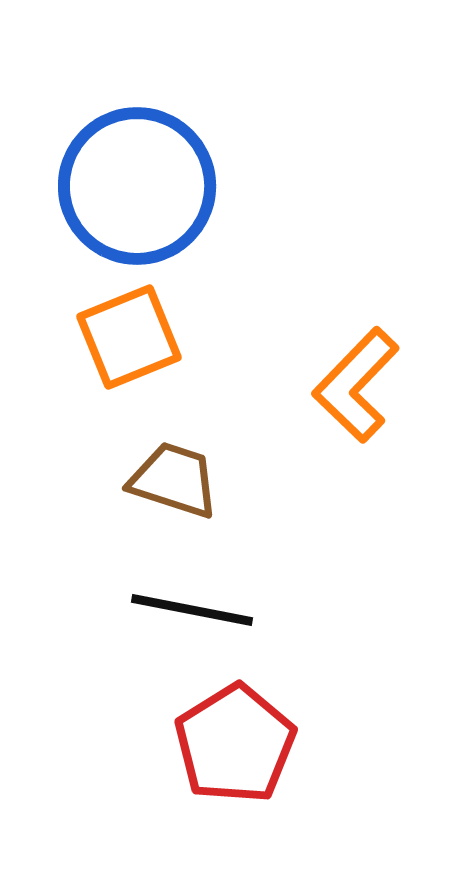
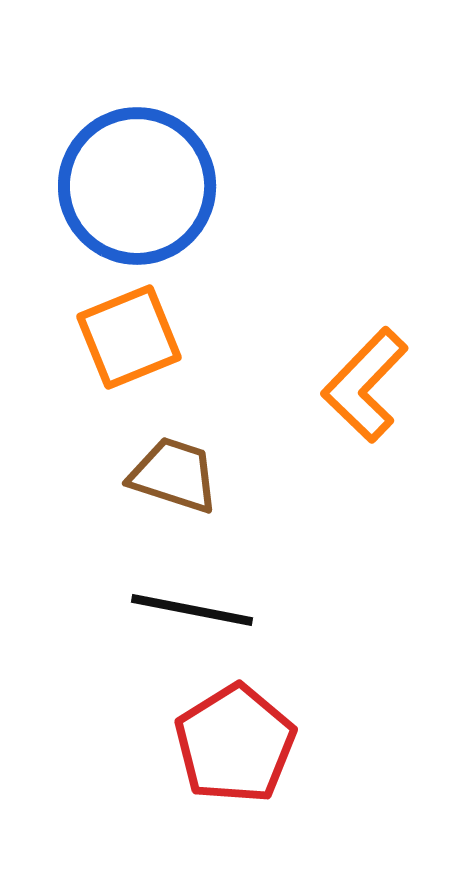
orange L-shape: moved 9 px right
brown trapezoid: moved 5 px up
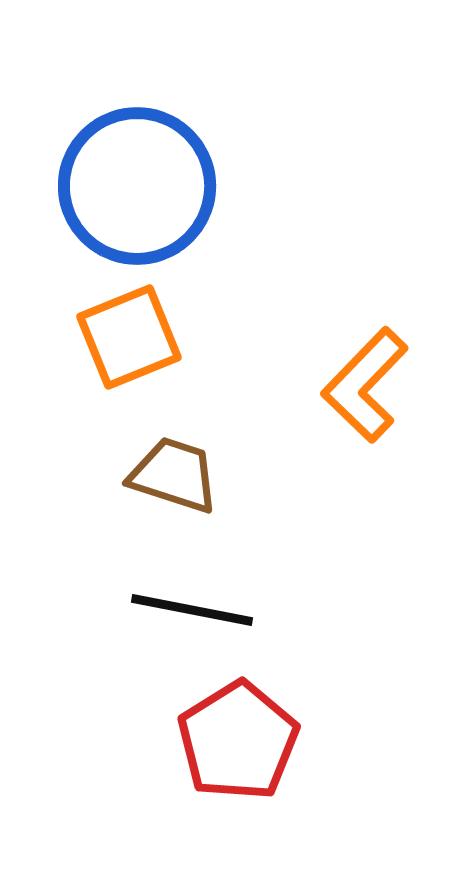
red pentagon: moved 3 px right, 3 px up
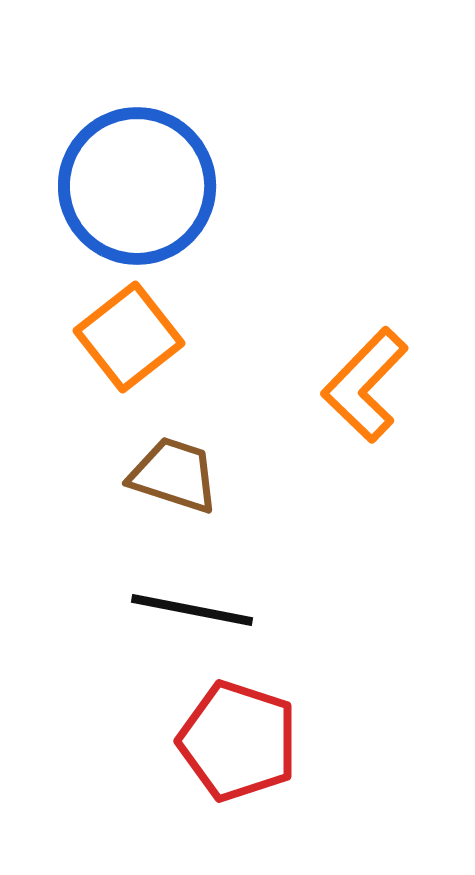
orange square: rotated 16 degrees counterclockwise
red pentagon: rotated 22 degrees counterclockwise
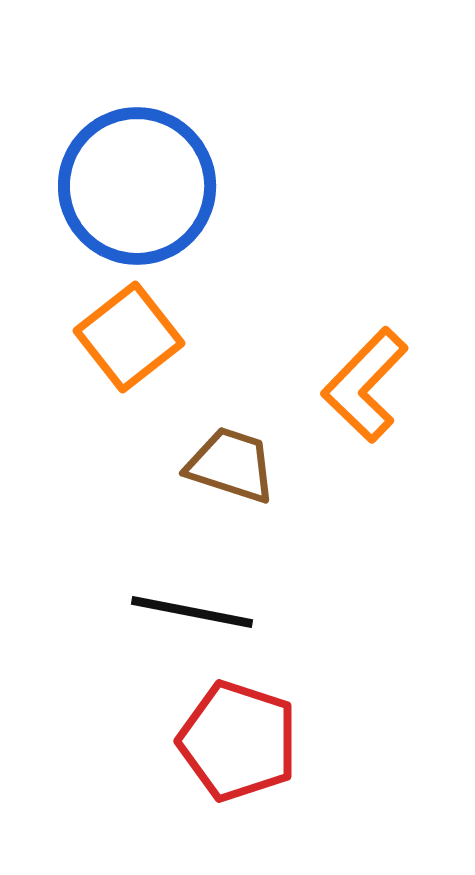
brown trapezoid: moved 57 px right, 10 px up
black line: moved 2 px down
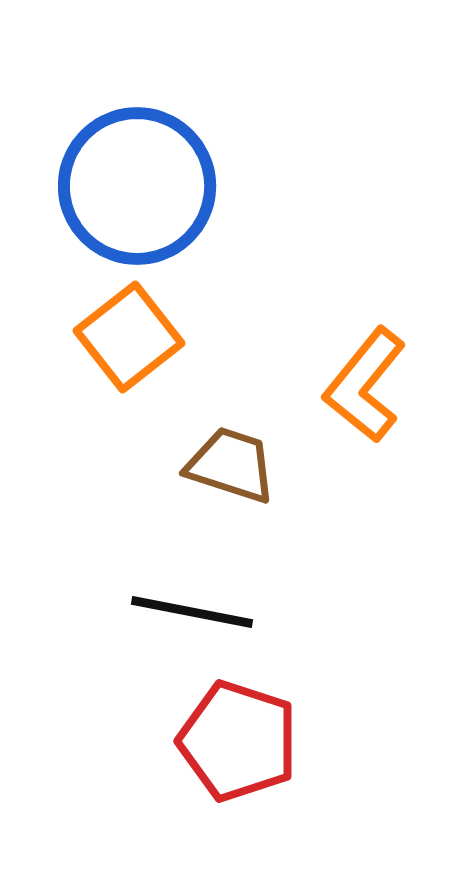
orange L-shape: rotated 5 degrees counterclockwise
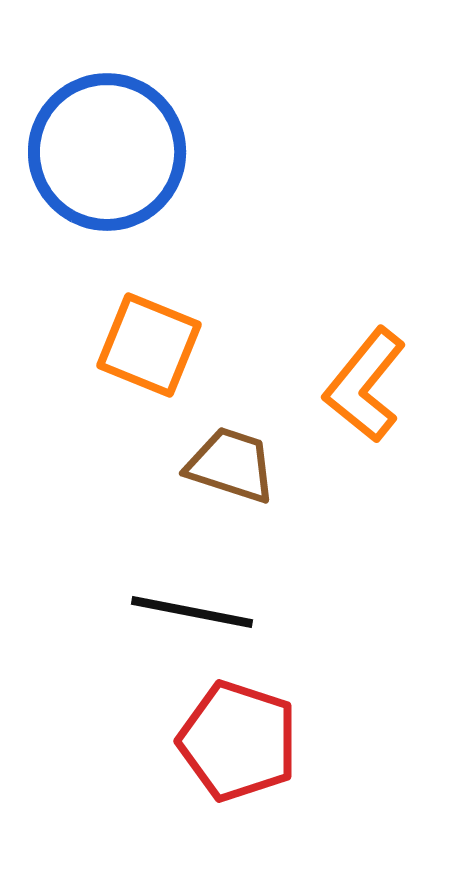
blue circle: moved 30 px left, 34 px up
orange square: moved 20 px right, 8 px down; rotated 30 degrees counterclockwise
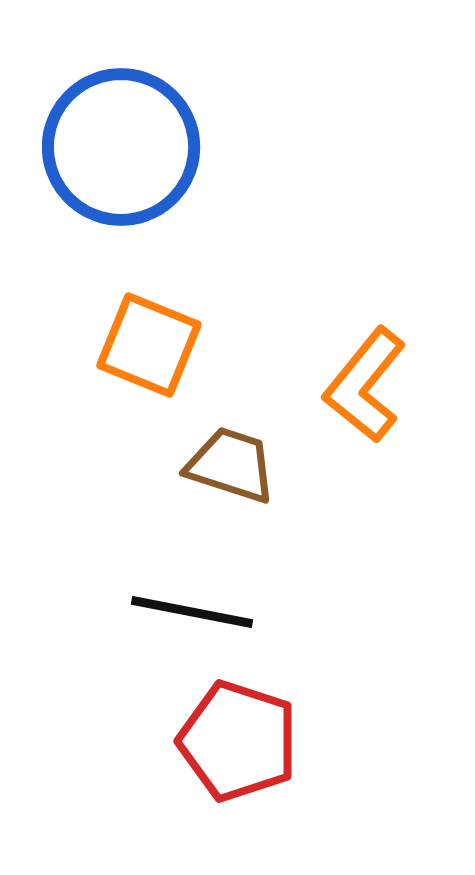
blue circle: moved 14 px right, 5 px up
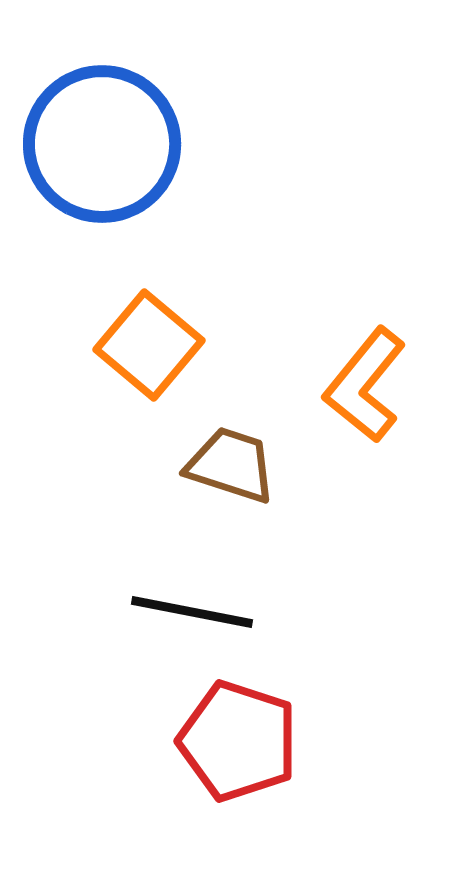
blue circle: moved 19 px left, 3 px up
orange square: rotated 18 degrees clockwise
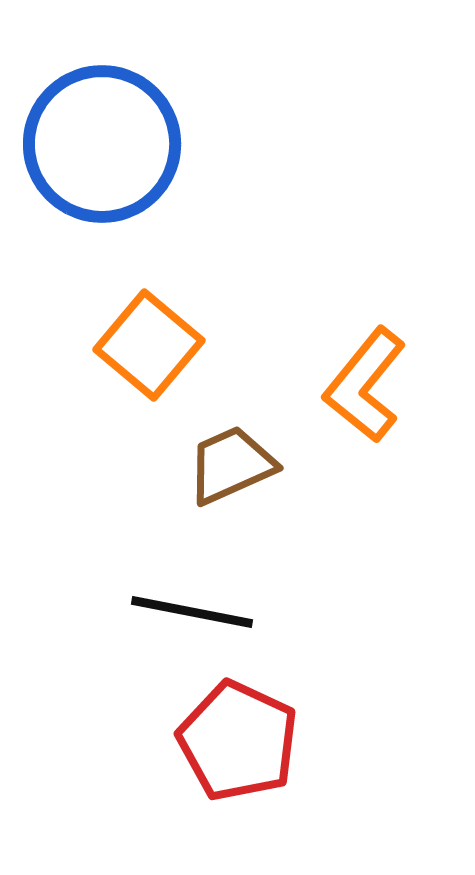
brown trapezoid: rotated 42 degrees counterclockwise
red pentagon: rotated 7 degrees clockwise
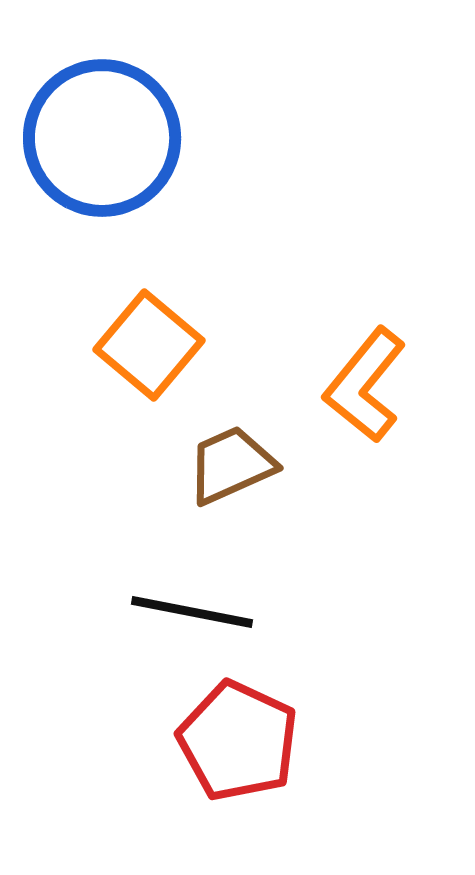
blue circle: moved 6 px up
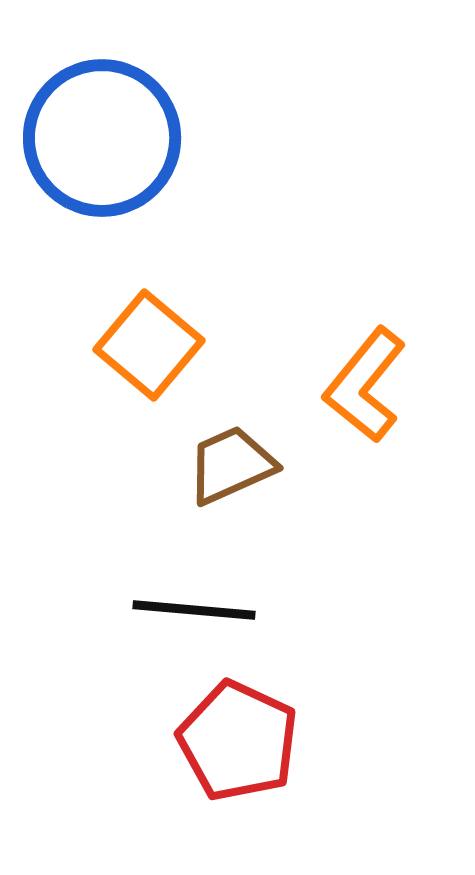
black line: moved 2 px right, 2 px up; rotated 6 degrees counterclockwise
